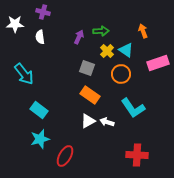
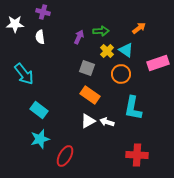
orange arrow: moved 4 px left, 3 px up; rotated 72 degrees clockwise
cyan L-shape: rotated 45 degrees clockwise
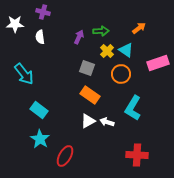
cyan L-shape: rotated 20 degrees clockwise
cyan star: rotated 24 degrees counterclockwise
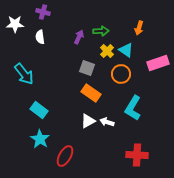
orange arrow: rotated 144 degrees clockwise
orange rectangle: moved 1 px right, 2 px up
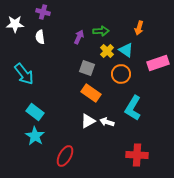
cyan rectangle: moved 4 px left, 2 px down
cyan star: moved 5 px left, 3 px up
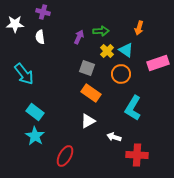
white arrow: moved 7 px right, 15 px down
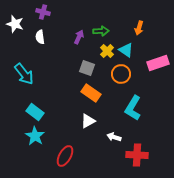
white star: rotated 18 degrees clockwise
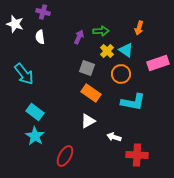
cyan L-shape: moved 6 px up; rotated 110 degrees counterclockwise
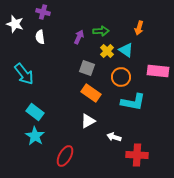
pink rectangle: moved 8 px down; rotated 25 degrees clockwise
orange circle: moved 3 px down
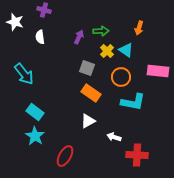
purple cross: moved 1 px right, 2 px up
white star: moved 2 px up
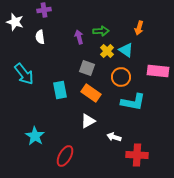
purple cross: rotated 24 degrees counterclockwise
purple arrow: rotated 40 degrees counterclockwise
cyan rectangle: moved 25 px right, 22 px up; rotated 42 degrees clockwise
